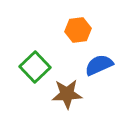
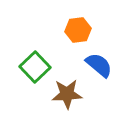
blue semicircle: rotated 64 degrees clockwise
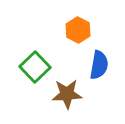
orange hexagon: rotated 25 degrees counterclockwise
blue semicircle: rotated 60 degrees clockwise
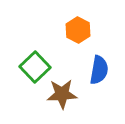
blue semicircle: moved 5 px down
brown star: moved 5 px left
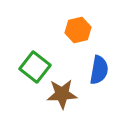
orange hexagon: rotated 20 degrees clockwise
green square: rotated 8 degrees counterclockwise
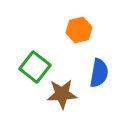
orange hexagon: moved 1 px right
blue semicircle: moved 3 px down
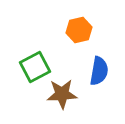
green square: rotated 24 degrees clockwise
blue semicircle: moved 2 px up
